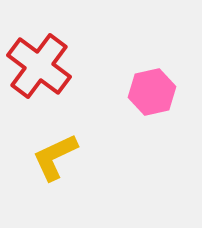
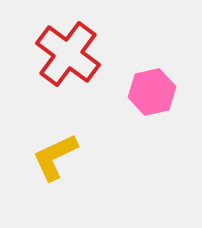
red cross: moved 29 px right, 12 px up
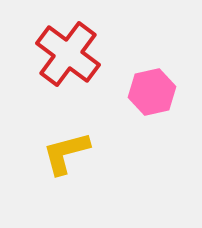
yellow L-shape: moved 11 px right, 4 px up; rotated 10 degrees clockwise
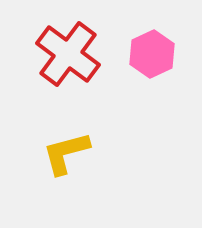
pink hexagon: moved 38 px up; rotated 12 degrees counterclockwise
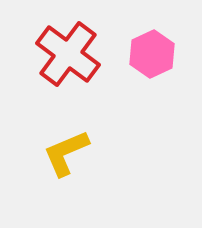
yellow L-shape: rotated 8 degrees counterclockwise
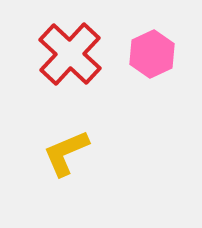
red cross: moved 2 px right; rotated 6 degrees clockwise
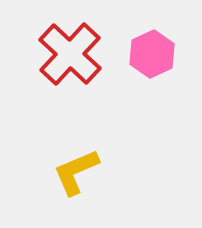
yellow L-shape: moved 10 px right, 19 px down
